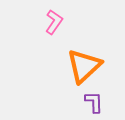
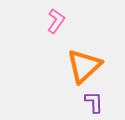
pink L-shape: moved 2 px right, 1 px up
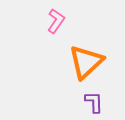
orange triangle: moved 2 px right, 4 px up
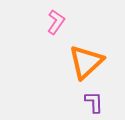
pink L-shape: moved 1 px down
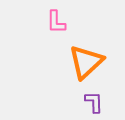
pink L-shape: rotated 145 degrees clockwise
